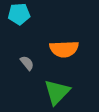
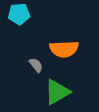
gray semicircle: moved 9 px right, 2 px down
green triangle: rotated 16 degrees clockwise
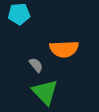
green triangle: moved 12 px left; rotated 44 degrees counterclockwise
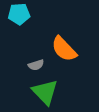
orange semicircle: rotated 48 degrees clockwise
gray semicircle: rotated 112 degrees clockwise
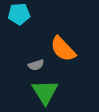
orange semicircle: moved 1 px left
green triangle: rotated 12 degrees clockwise
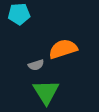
orange semicircle: rotated 116 degrees clockwise
green triangle: moved 1 px right
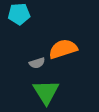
gray semicircle: moved 1 px right, 2 px up
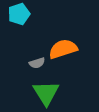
cyan pentagon: rotated 15 degrees counterclockwise
green triangle: moved 1 px down
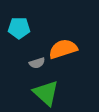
cyan pentagon: moved 14 px down; rotated 20 degrees clockwise
green triangle: rotated 16 degrees counterclockwise
